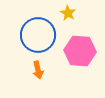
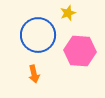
yellow star: rotated 21 degrees clockwise
orange arrow: moved 4 px left, 4 px down
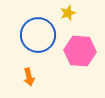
orange arrow: moved 5 px left, 3 px down
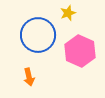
pink hexagon: rotated 20 degrees clockwise
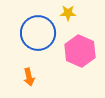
yellow star: rotated 21 degrees clockwise
blue circle: moved 2 px up
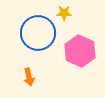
yellow star: moved 4 px left
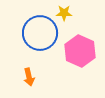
blue circle: moved 2 px right
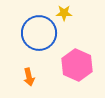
blue circle: moved 1 px left
pink hexagon: moved 3 px left, 14 px down
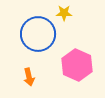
blue circle: moved 1 px left, 1 px down
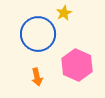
yellow star: rotated 28 degrees counterclockwise
orange arrow: moved 8 px right
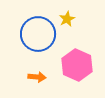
yellow star: moved 3 px right, 6 px down
orange arrow: rotated 72 degrees counterclockwise
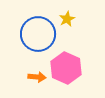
pink hexagon: moved 11 px left, 3 px down
